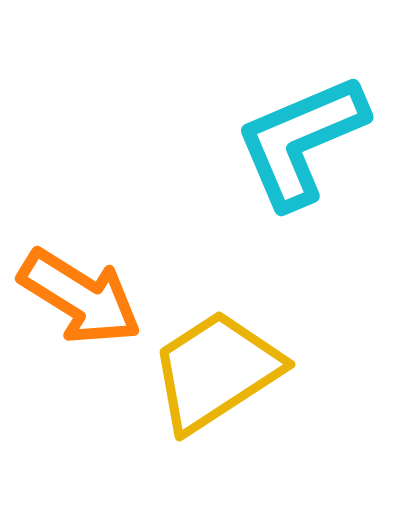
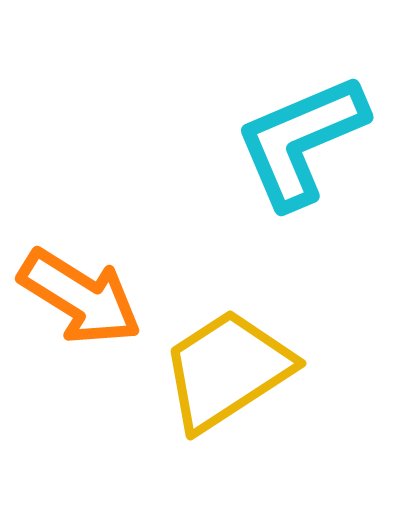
yellow trapezoid: moved 11 px right, 1 px up
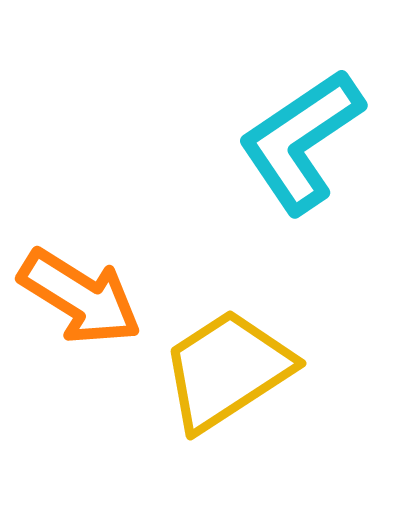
cyan L-shape: rotated 11 degrees counterclockwise
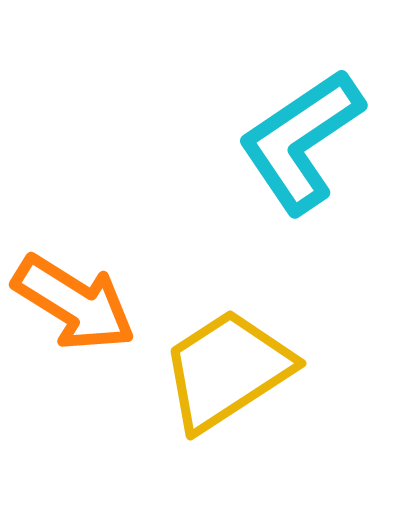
orange arrow: moved 6 px left, 6 px down
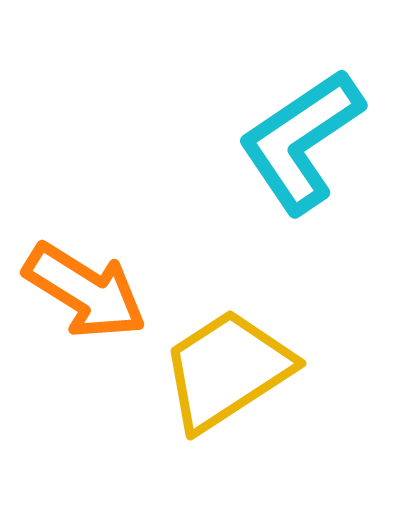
orange arrow: moved 11 px right, 12 px up
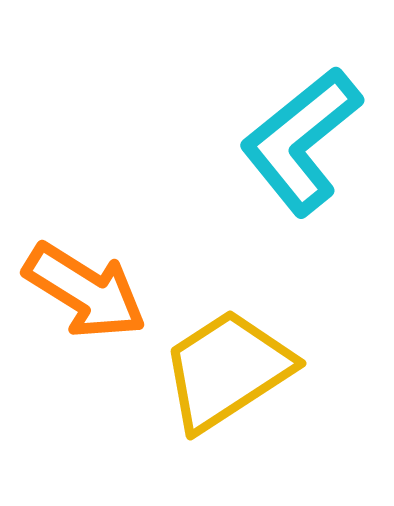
cyan L-shape: rotated 5 degrees counterclockwise
